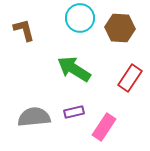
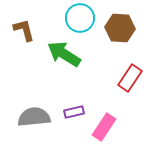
green arrow: moved 10 px left, 15 px up
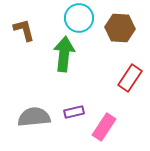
cyan circle: moved 1 px left
green arrow: rotated 64 degrees clockwise
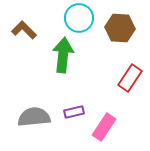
brown L-shape: rotated 30 degrees counterclockwise
green arrow: moved 1 px left, 1 px down
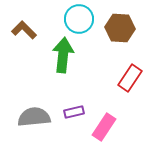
cyan circle: moved 1 px down
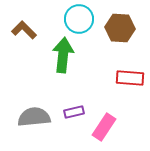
red rectangle: rotated 60 degrees clockwise
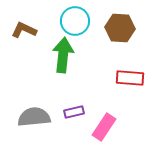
cyan circle: moved 4 px left, 2 px down
brown L-shape: rotated 20 degrees counterclockwise
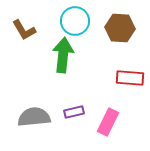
brown L-shape: rotated 145 degrees counterclockwise
pink rectangle: moved 4 px right, 5 px up; rotated 8 degrees counterclockwise
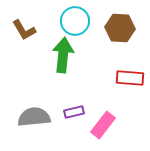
pink rectangle: moved 5 px left, 3 px down; rotated 12 degrees clockwise
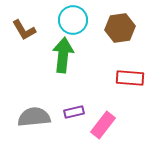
cyan circle: moved 2 px left, 1 px up
brown hexagon: rotated 12 degrees counterclockwise
